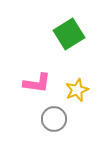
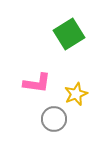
yellow star: moved 1 px left, 4 px down
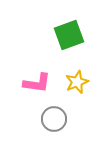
green square: moved 1 px down; rotated 12 degrees clockwise
yellow star: moved 1 px right, 12 px up
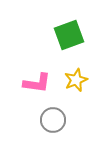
yellow star: moved 1 px left, 2 px up
gray circle: moved 1 px left, 1 px down
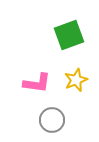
gray circle: moved 1 px left
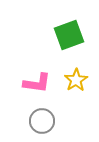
yellow star: rotated 10 degrees counterclockwise
gray circle: moved 10 px left, 1 px down
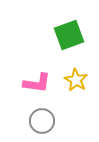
yellow star: rotated 10 degrees counterclockwise
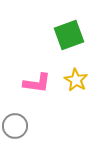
gray circle: moved 27 px left, 5 px down
